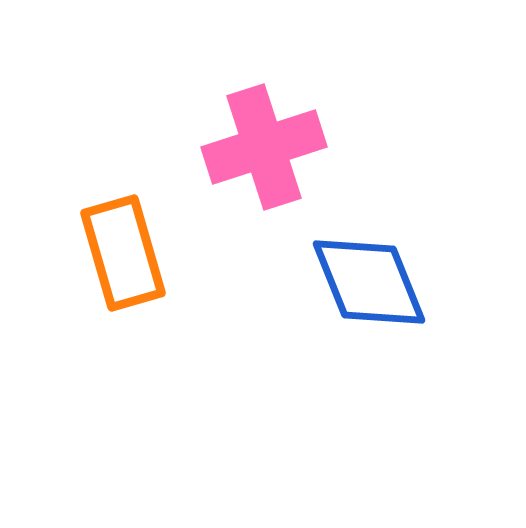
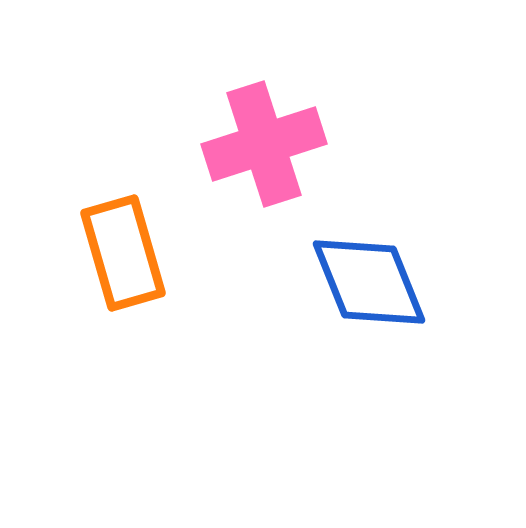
pink cross: moved 3 px up
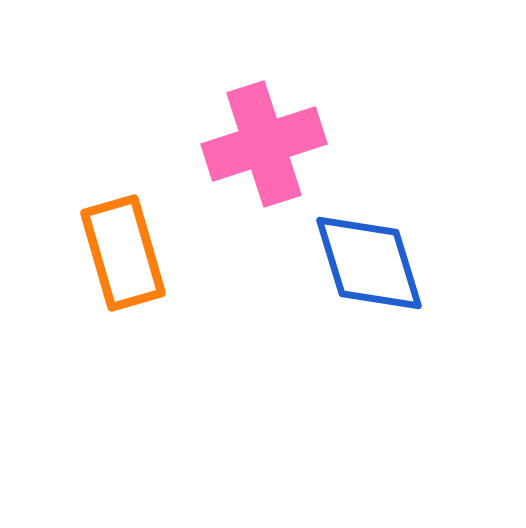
blue diamond: moved 19 px up; rotated 5 degrees clockwise
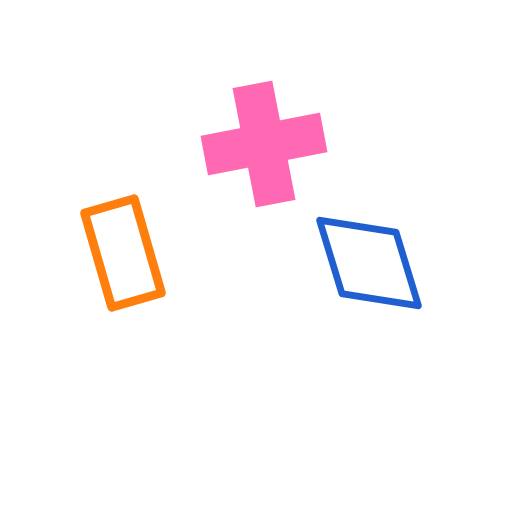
pink cross: rotated 7 degrees clockwise
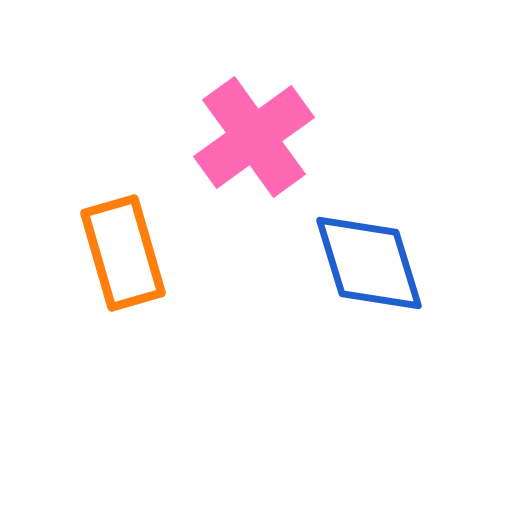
pink cross: moved 10 px left, 7 px up; rotated 25 degrees counterclockwise
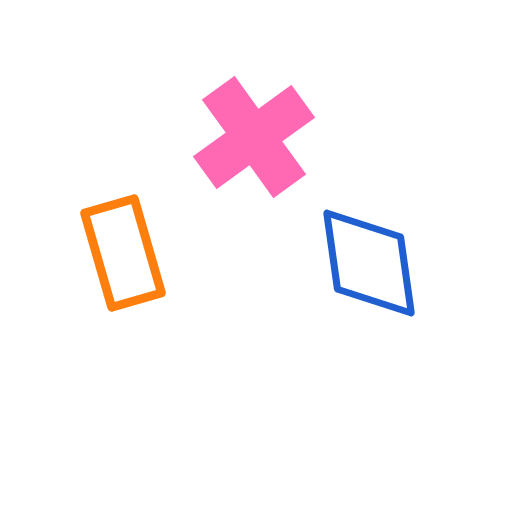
blue diamond: rotated 9 degrees clockwise
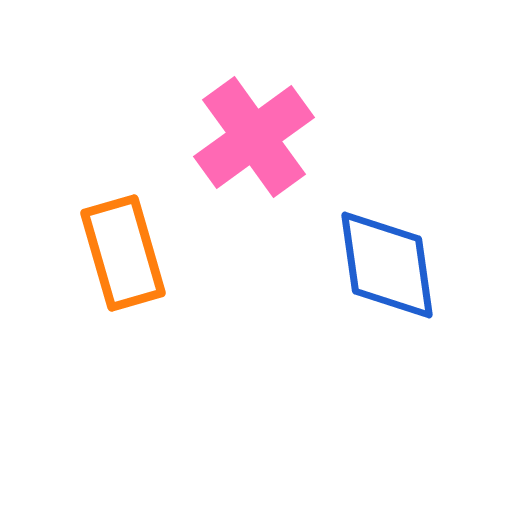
blue diamond: moved 18 px right, 2 px down
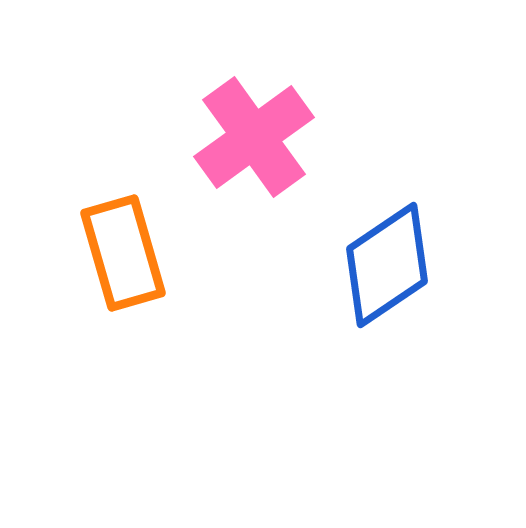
blue diamond: rotated 64 degrees clockwise
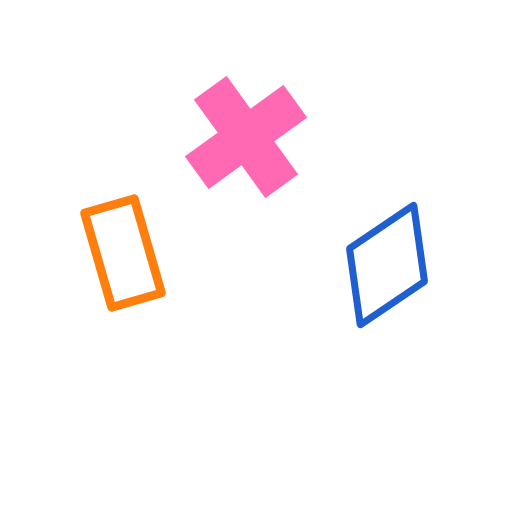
pink cross: moved 8 px left
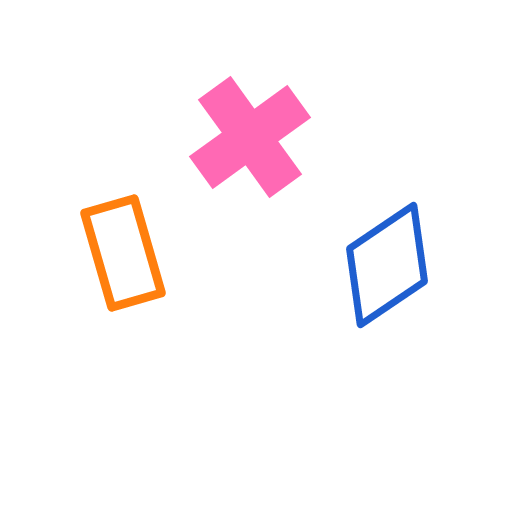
pink cross: moved 4 px right
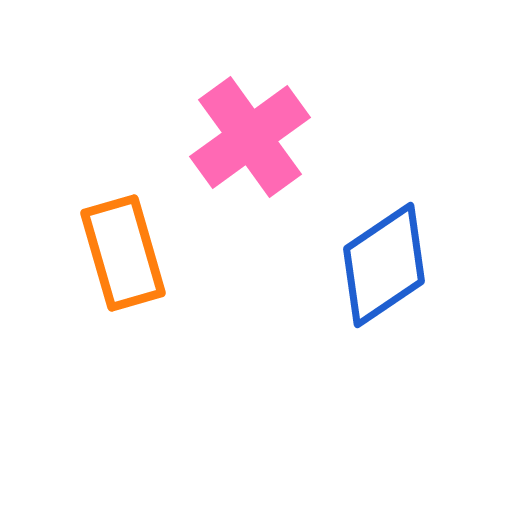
blue diamond: moved 3 px left
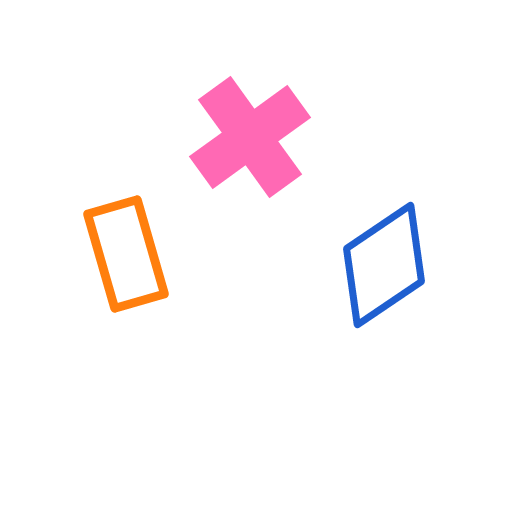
orange rectangle: moved 3 px right, 1 px down
